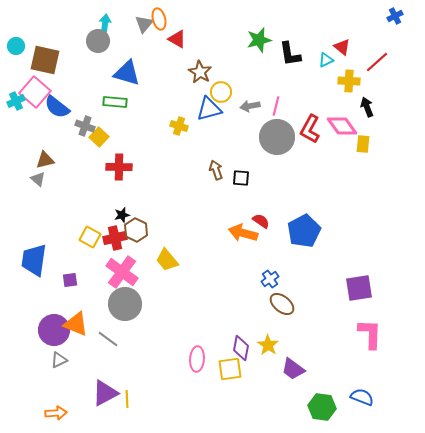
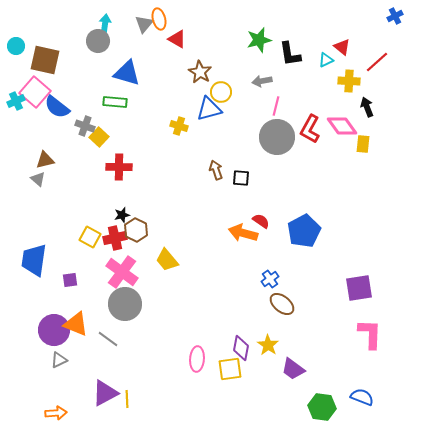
gray arrow at (250, 106): moved 12 px right, 25 px up
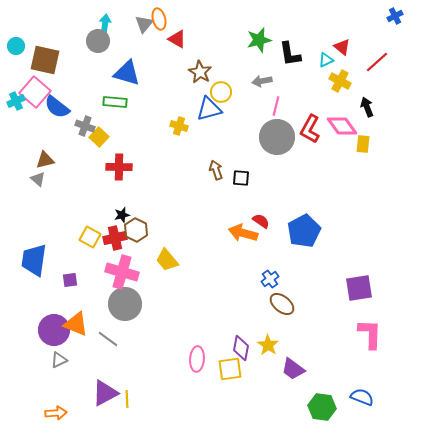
yellow cross at (349, 81): moved 9 px left; rotated 25 degrees clockwise
pink cross at (122, 272): rotated 20 degrees counterclockwise
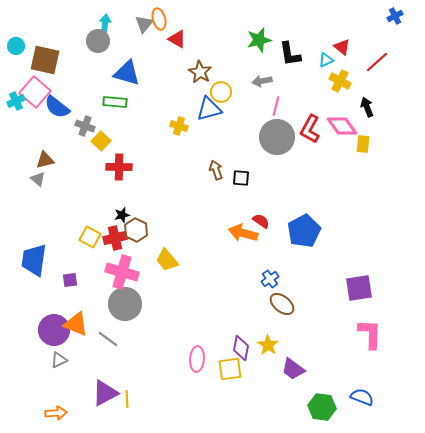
yellow square at (99, 137): moved 2 px right, 4 px down
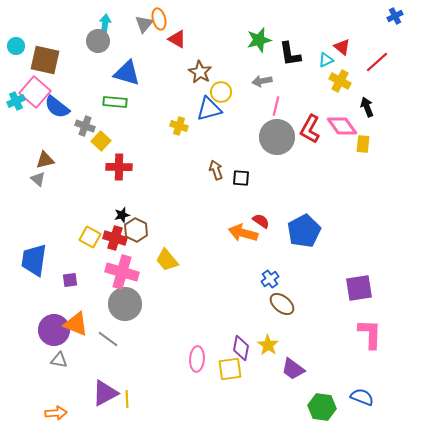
red cross at (115, 238): rotated 30 degrees clockwise
gray triangle at (59, 360): rotated 36 degrees clockwise
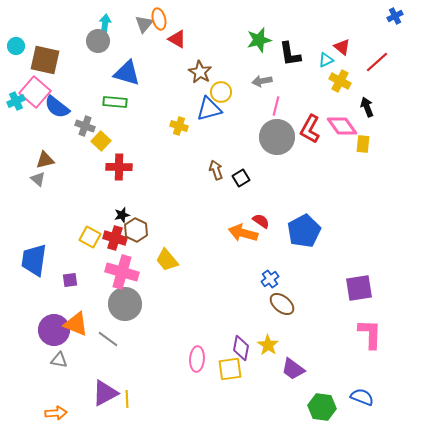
black square at (241, 178): rotated 36 degrees counterclockwise
